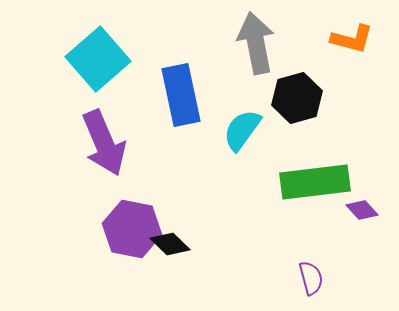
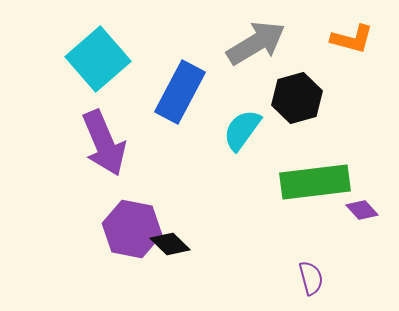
gray arrow: rotated 70 degrees clockwise
blue rectangle: moved 1 px left, 3 px up; rotated 40 degrees clockwise
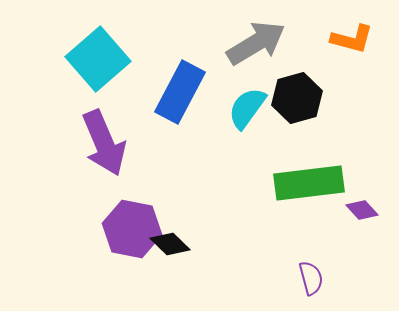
cyan semicircle: moved 5 px right, 22 px up
green rectangle: moved 6 px left, 1 px down
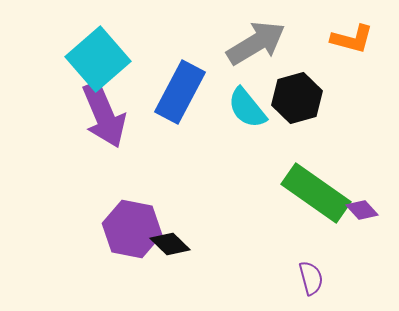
cyan semicircle: rotated 75 degrees counterclockwise
purple arrow: moved 28 px up
green rectangle: moved 7 px right, 10 px down; rotated 42 degrees clockwise
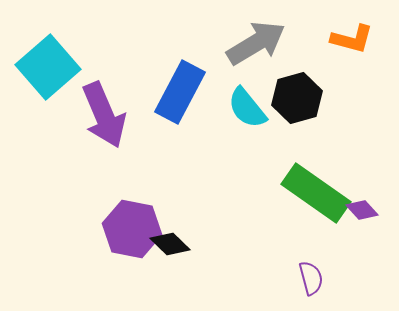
cyan square: moved 50 px left, 8 px down
